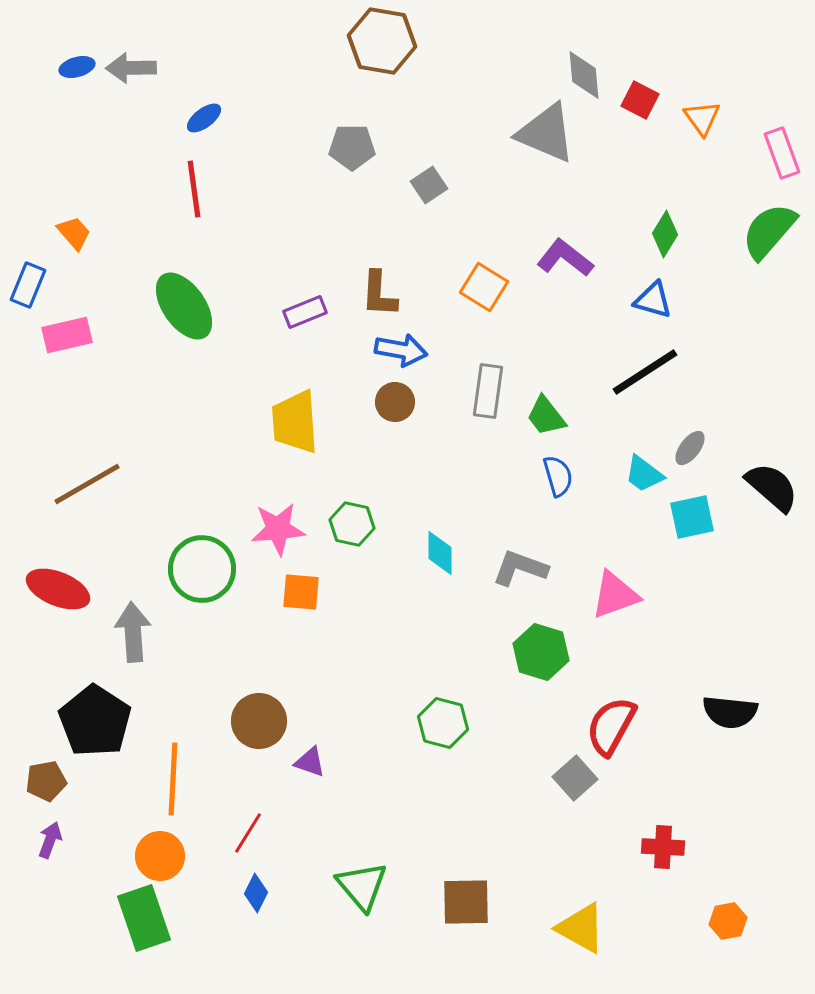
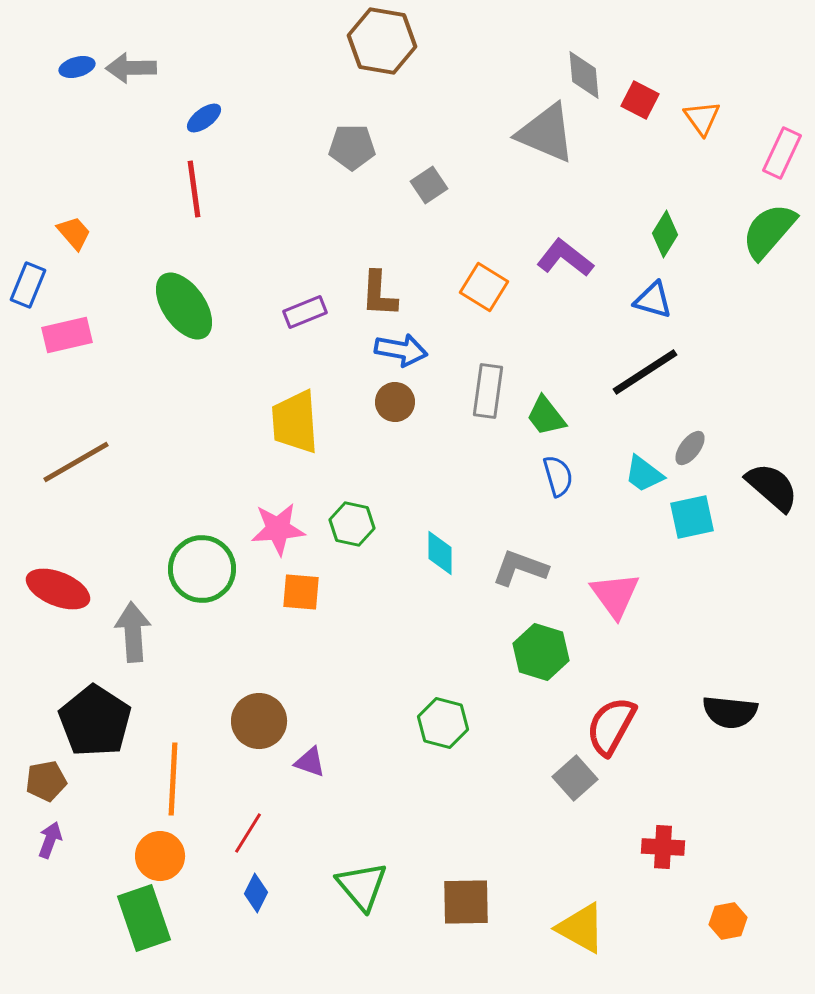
pink rectangle at (782, 153): rotated 45 degrees clockwise
brown line at (87, 484): moved 11 px left, 22 px up
pink triangle at (615, 595): rotated 46 degrees counterclockwise
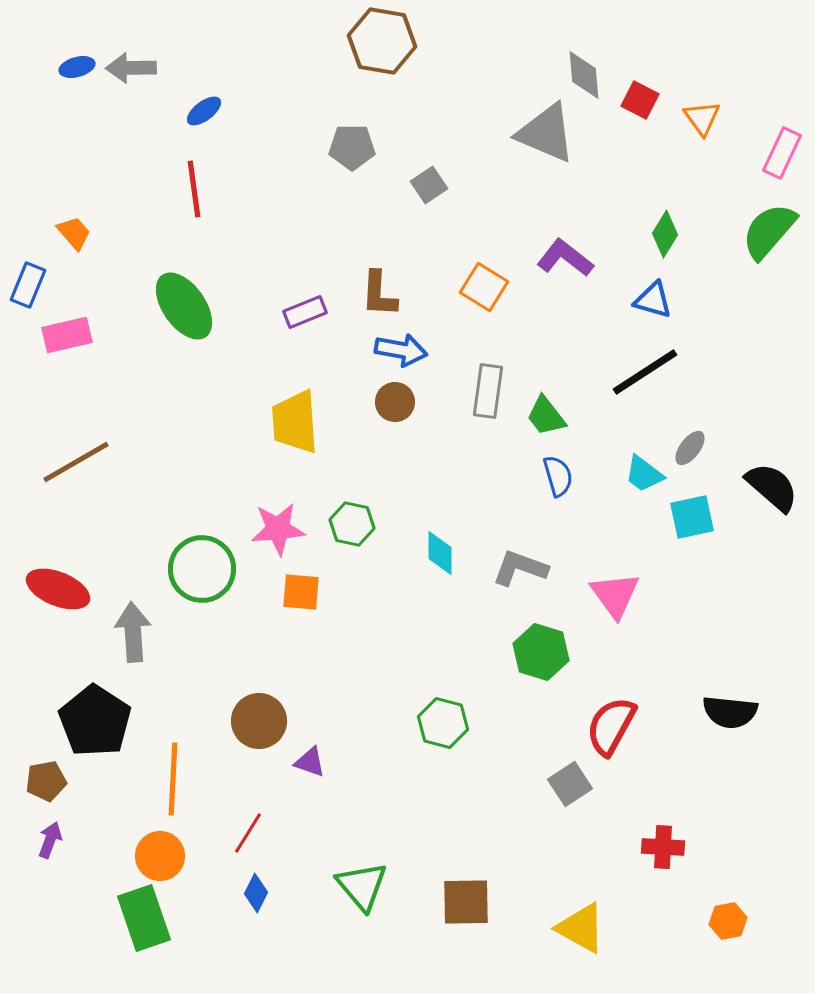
blue ellipse at (204, 118): moved 7 px up
gray square at (575, 778): moved 5 px left, 6 px down; rotated 9 degrees clockwise
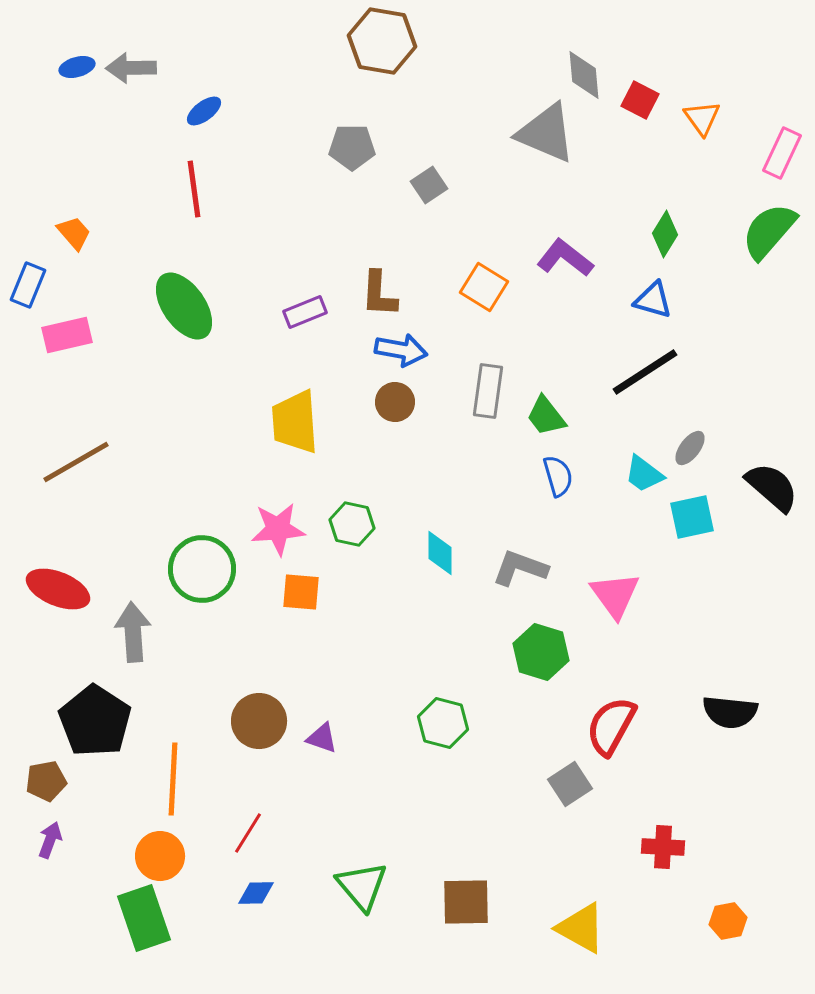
purple triangle at (310, 762): moved 12 px right, 24 px up
blue diamond at (256, 893): rotated 63 degrees clockwise
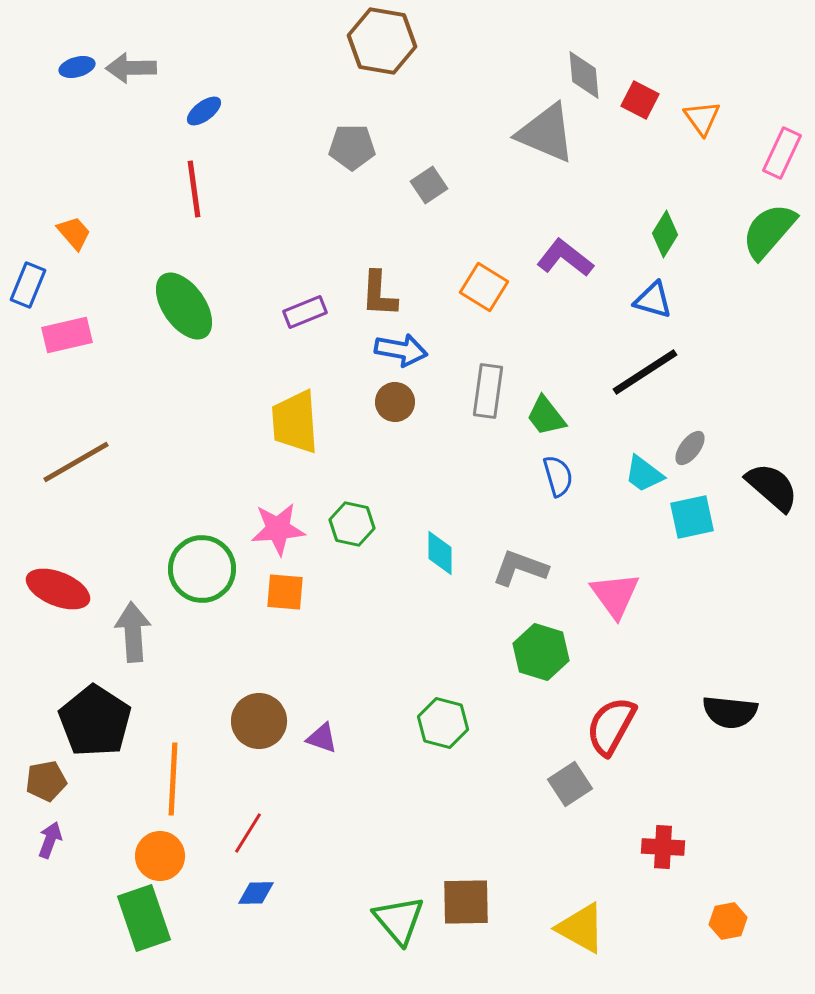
orange square at (301, 592): moved 16 px left
green triangle at (362, 886): moved 37 px right, 34 px down
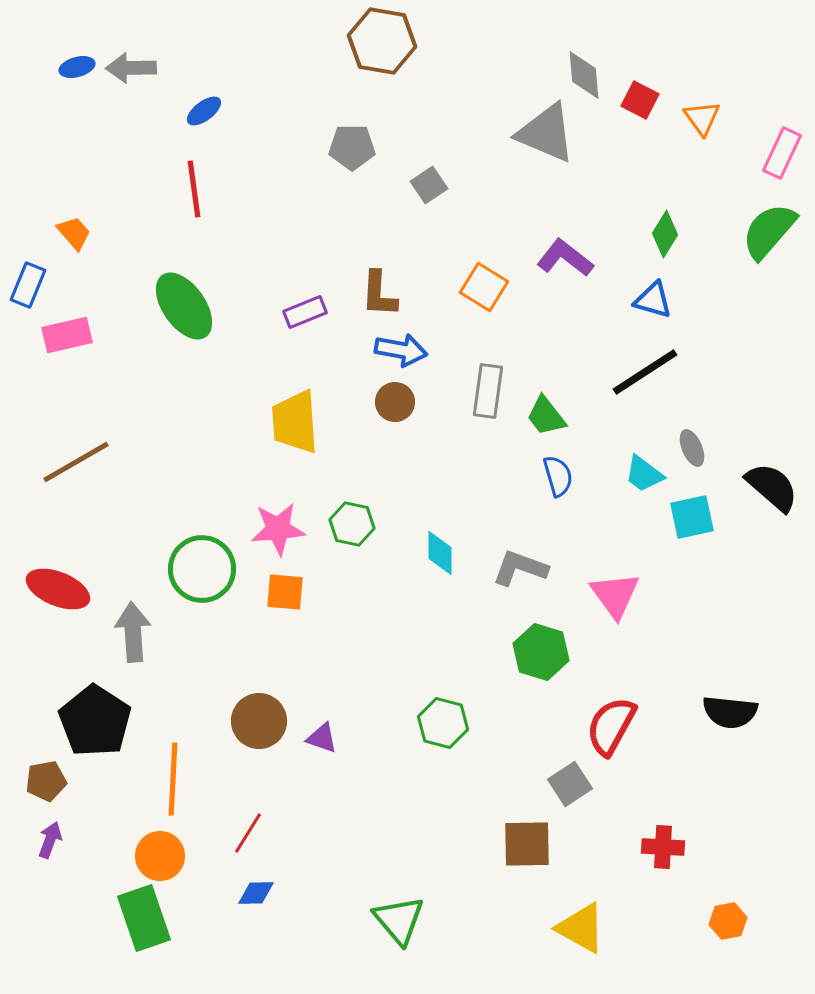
gray ellipse at (690, 448): moved 2 px right; rotated 60 degrees counterclockwise
brown square at (466, 902): moved 61 px right, 58 px up
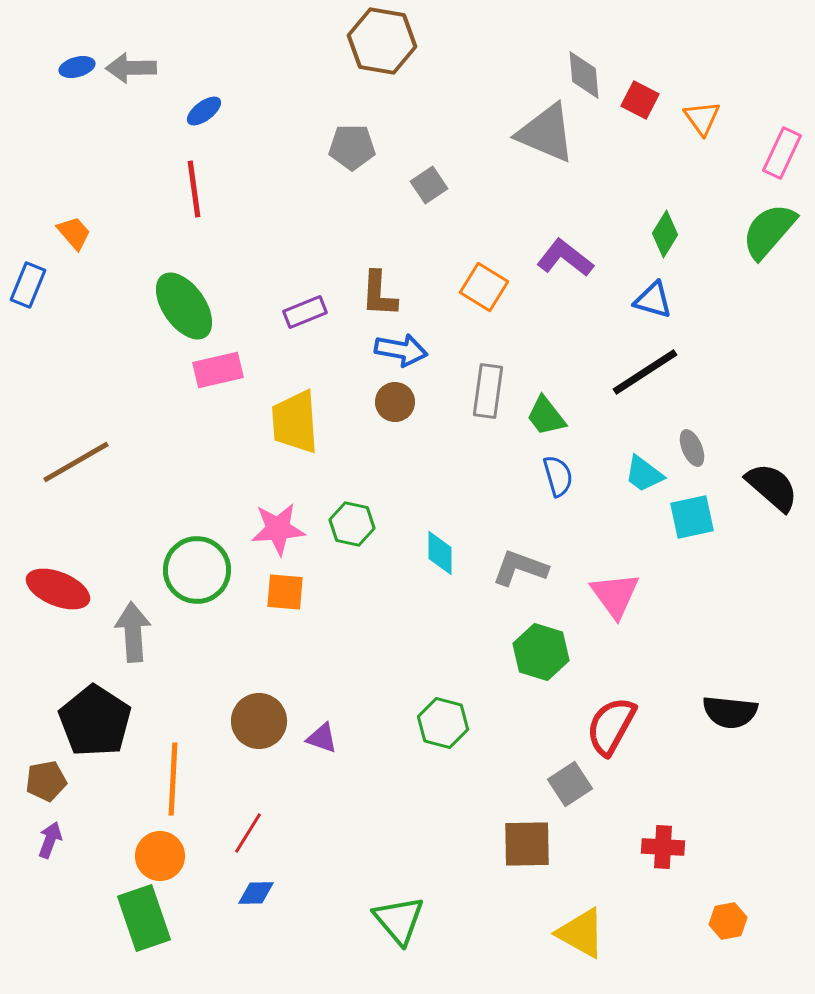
pink rectangle at (67, 335): moved 151 px right, 35 px down
green circle at (202, 569): moved 5 px left, 1 px down
yellow triangle at (581, 928): moved 5 px down
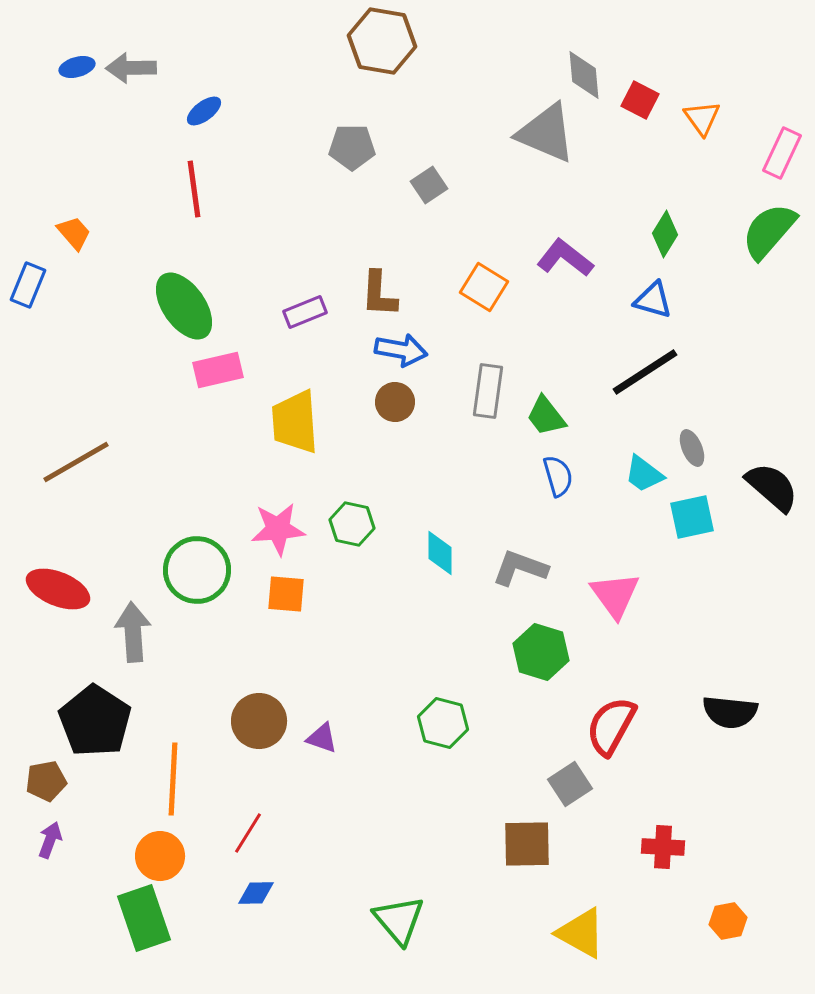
orange square at (285, 592): moved 1 px right, 2 px down
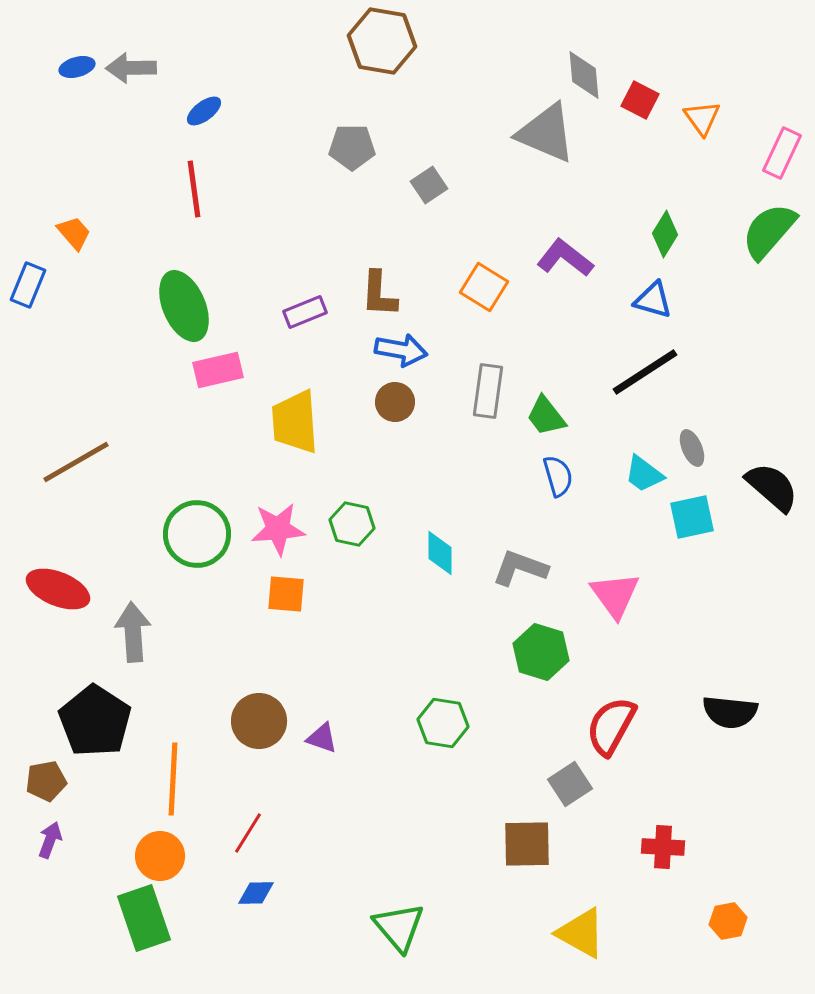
green ellipse at (184, 306): rotated 12 degrees clockwise
green circle at (197, 570): moved 36 px up
green hexagon at (443, 723): rotated 6 degrees counterclockwise
green triangle at (399, 920): moved 7 px down
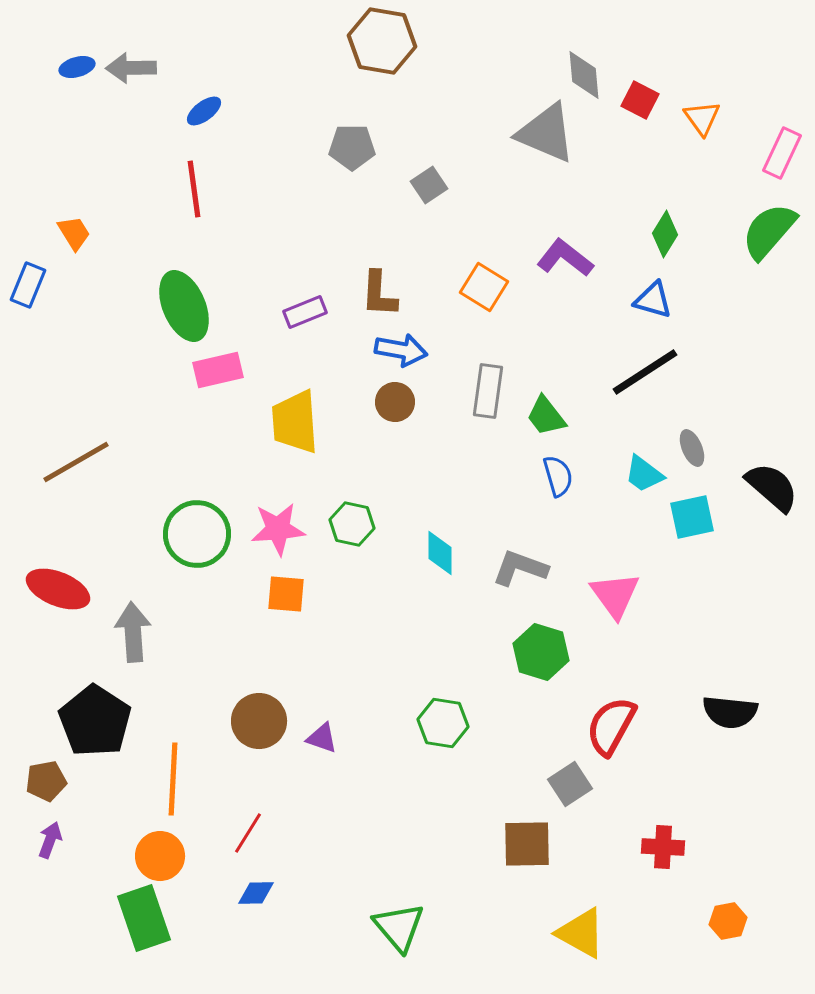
orange trapezoid at (74, 233): rotated 9 degrees clockwise
